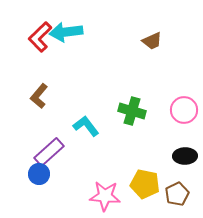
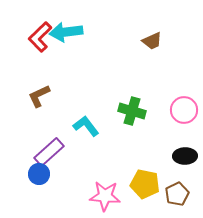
brown L-shape: rotated 25 degrees clockwise
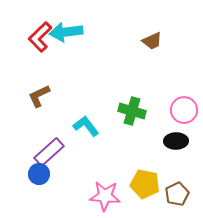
black ellipse: moved 9 px left, 15 px up
